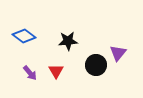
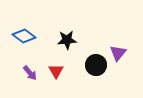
black star: moved 1 px left, 1 px up
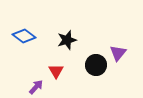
black star: rotated 12 degrees counterclockwise
purple arrow: moved 6 px right, 14 px down; rotated 98 degrees counterclockwise
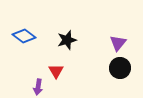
purple triangle: moved 10 px up
black circle: moved 24 px right, 3 px down
purple arrow: moved 2 px right; rotated 147 degrees clockwise
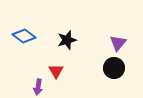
black circle: moved 6 px left
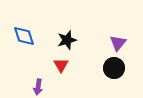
blue diamond: rotated 35 degrees clockwise
red triangle: moved 5 px right, 6 px up
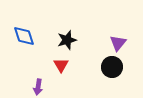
black circle: moved 2 px left, 1 px up
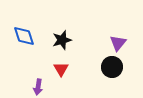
black star: moved 5 px left
red triangle: moved 4 px down
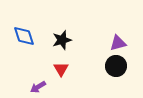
purple triangle: rotated 36 degrees clockwise
black circle: moved 4 px right, 1 px up
purple arrow: rotated 49 degrees clockwise
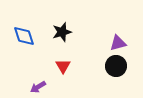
black star: moved 8 px up
red triangle: moved 2 px right, 3 px up
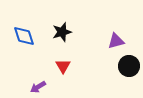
purple triangle: moved 2 px left, 2 px up
black circle: moved 13 px right
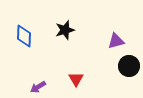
black star: moved 3 px right, 2 px up
blue diamond: rotated 20 degrees clockwise
red triangle: moved 13 px right, 13 px down
